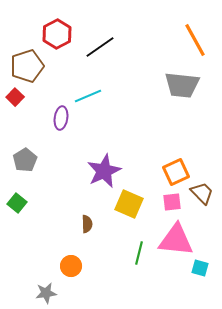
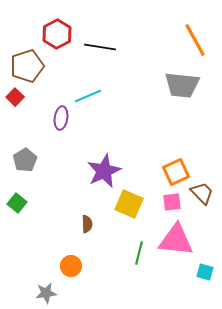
black line: rotated 44 degrees clockwise
cyan square: moved 5 px right, 4 px down
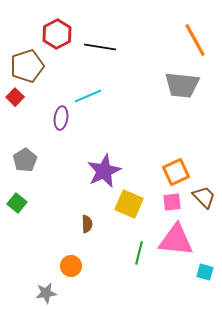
brown trapezoid: moved 2 px right, 4 px down
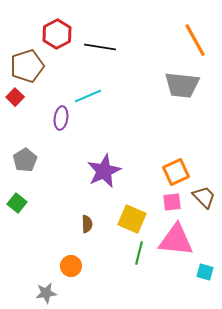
yellow square: moved 3 px right, 15 px down
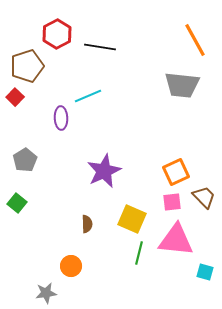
purple ellipse: rotated 10 degrees counterclockwise
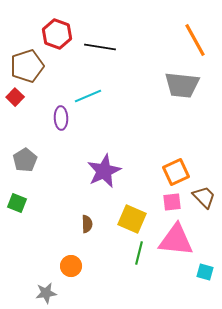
red hexagon: rotated 12 degrees counterclockwise
green square: rotated 18 degrees counterclockwise
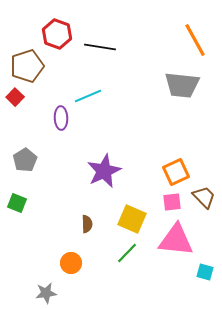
green line: moved 12 px left; rotated 30 degrees clockwise
orange circle: moved 3 px up
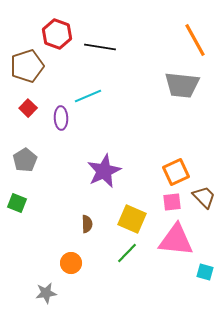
red square: moved 13 px right, 11 px down
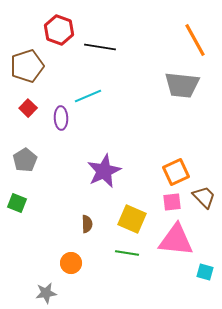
red hexagon: moved 2 px right, 4 px up
green line: rotated 55 degrees clockwise
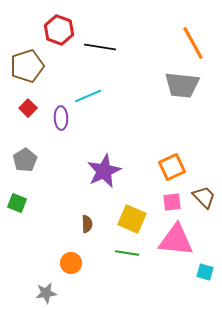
orange line: moved 2 px left, 3 px down
orange square: moved 4 px left, 5 px up
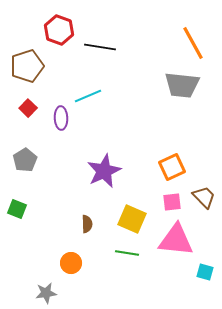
green square: moved 6 px down
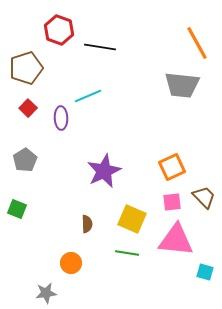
orange line: moved 4 px right
brown pentagon: moved 1 px left, 2 px down
